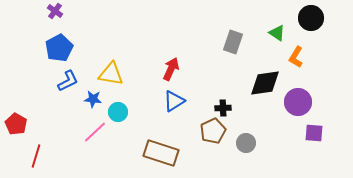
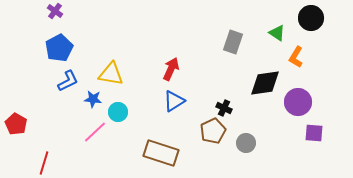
black cross: moved 1 px right; rotated 28 degrees clockwise
red line: moved 8 px right, 7 px down
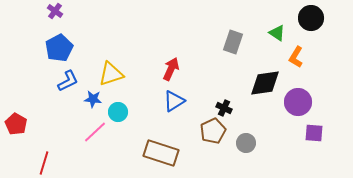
yellow triangle: rotated 28 degrees counterclockwise
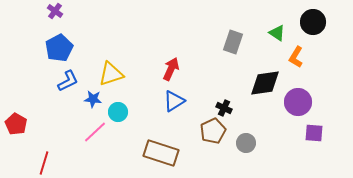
black circle: moved 2 px right, 4 px down
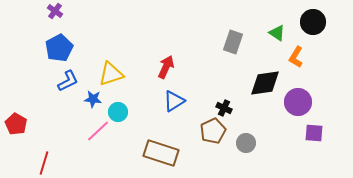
red arrow: moved 5 px left, 2 px up
pink line: moved 3 px right, 1 px up
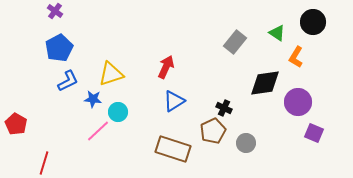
gray rectangle: moved 2 px right; rotated 20 degrees clockwise
purple square: rotated 18 degrees clockwise
brown rectangle: moved 12 px right, 4 px up
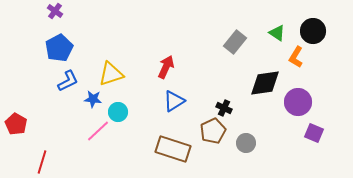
black circle: moved 9 px down
red line: moved 2 px left, 1 px up
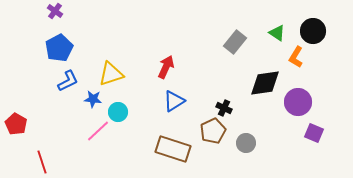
red line: rotated 35 degrees counterclockwise
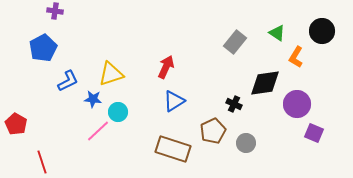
purple cross: rotated 28 degrees counterclockwise
black circle: moved 9 px right
blue pentagon: moved 16 px left
purple circle: moved 1 px left, 2 px down
black cross: moved 10 px right, 4 px up
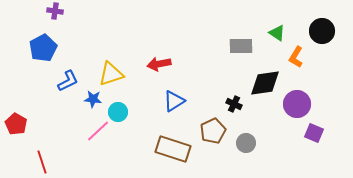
gray rectangle: moved 6 px right, 4 px down; rotated 50 degrees clockwise
red arrow: moved 7 px left, 3 px up; rotated 125 degrees counterclockwise
